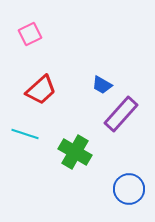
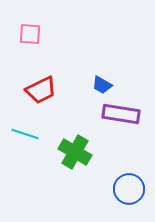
pink square: rotated 30 degrees clockwise
red trapezoid: rotated 16 degrees clockwise
purple rectangle: rotated 57 degrees clockwise
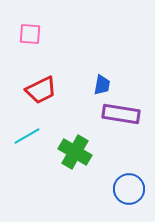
blue trapezoid: rotated 110 degrees counterclockwise
cyan line: moved 2 px right, 2 px down; rotated 48 degrees counterclockwise
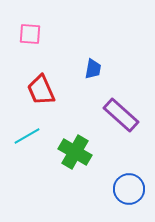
blue trapezoid: moved 9 px left, 16 px up
red trapezoid: rotated 92 degrees clockwise
purple rectangle: moved 1 px down; rotated 33 degrees clockwise
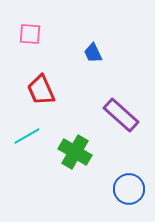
blue trapezoid: moved 16 px up; rotated 145 degrees clockwise
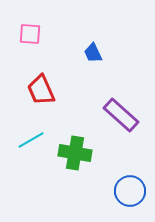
cyan line: moved 4 px right, 4 px down
green cross: moved 1 px down; rotated 20 degrees counterclockwise
blue circle: moved 1 px right, 2 px down
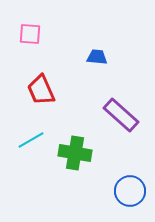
blue trapezoid: moved 4 px right, 4 px down; rotated 120 degrees clockwise
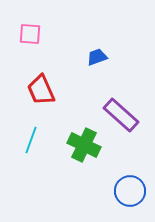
blue trapezoid: rotated 25 degrees counterclockwise
cyan line: rotated 40 degrees counterclockwise
green cross: moved 9 px right, 8 px up; rotated 16 degrees clockwise
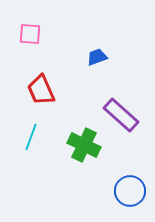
cyan line: moved 3 px up
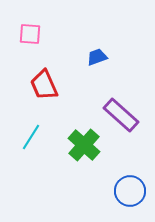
red trapezoid: moved 3 px right, 5 px up
cyan line: rotated 12 degrees clockwise
green cross: rotated 16 degrees clockwise
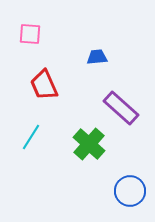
blue trapezoid: rotated 15 degrees clockwise
purple rectangle: moved 7 px up
green cross: moved 5 px right, 1 px up
